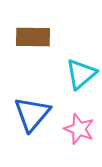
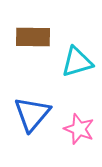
cyan triangle: moved 4 px left, 12 px up; rotated 24 degrees clockwise
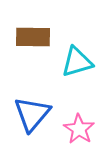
pink star: rotated 12 degrees clockwise
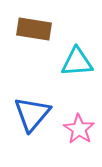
brown rectangle: moved 1 px right, 8 px up; rotated 8 degrees clockwise
cyan triangle: rotated 12 degrees clockwise
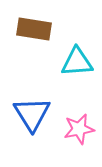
blue triangle: rotated 12 degrees counterclockwise
pink star: rotated 28 degrees clockwise
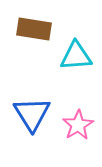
cyan triangle: moved 1 px left, 6 px up
pink star: moved 1 px left, 4 px up; rotated 20 degrees counterclockwise
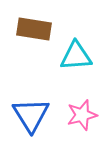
blue triangle: moved 1 px left, 1 px down
pink star: moved 4 px right, 10 px up; rotated 16 degrees clockwise
